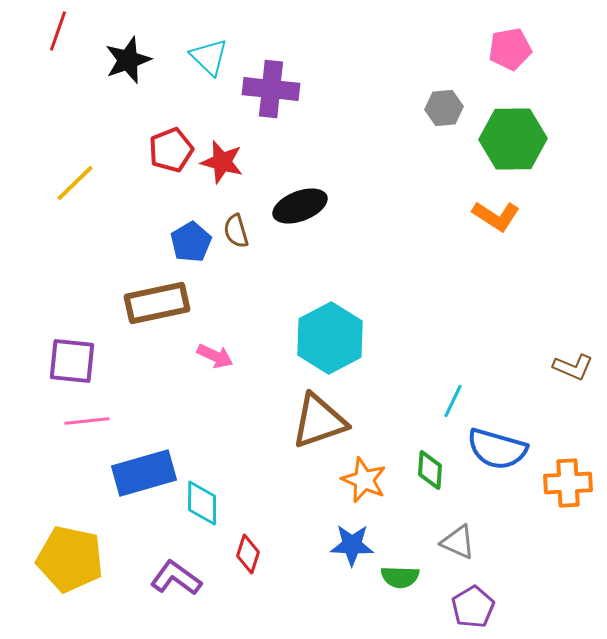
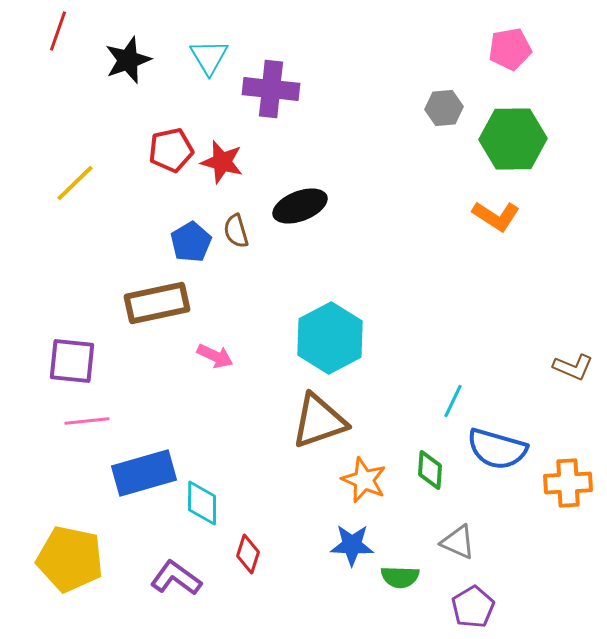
cyan triangle: rotated 15 degrees clockwise
red pentagon: rotated 9 degrees clockwise
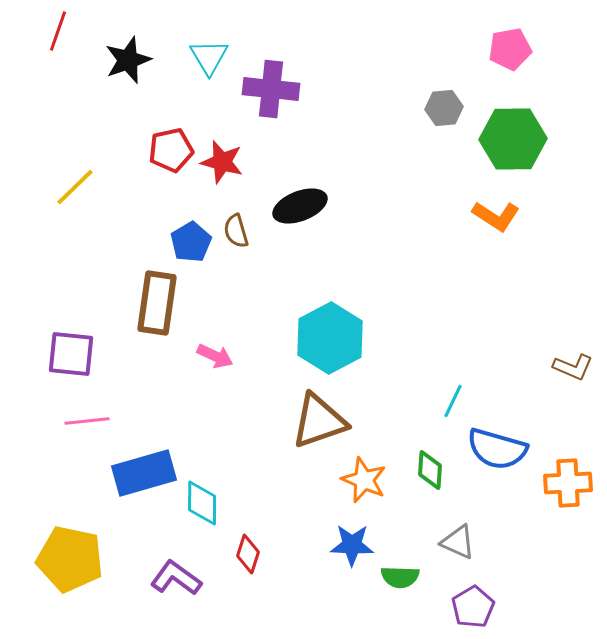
yellow line: moved 4 px down
brown rectangle: rotated 70 degrees counterclockwise
purple square: moved 1 px left, 7 px up
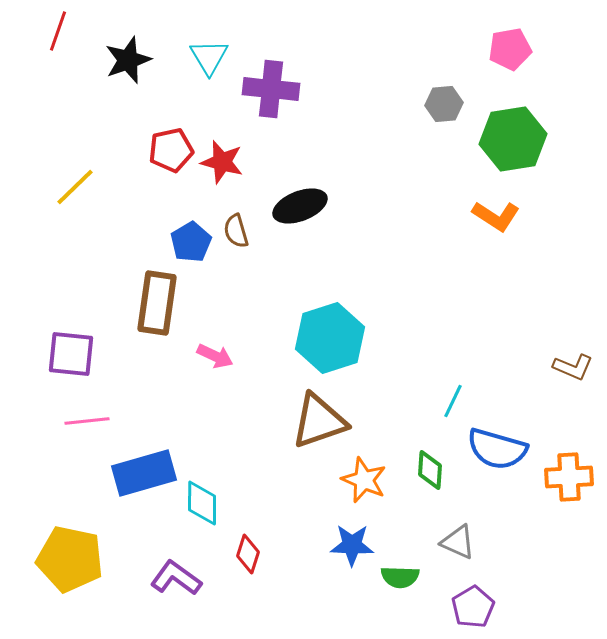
gray hexagon: moved 4 px up
green hexagon: rotated 8 degrees counterclockwise
cyan hexagon: rotated 10 degrees clockwise
orange cross: moved 1 px right, 6 px up
